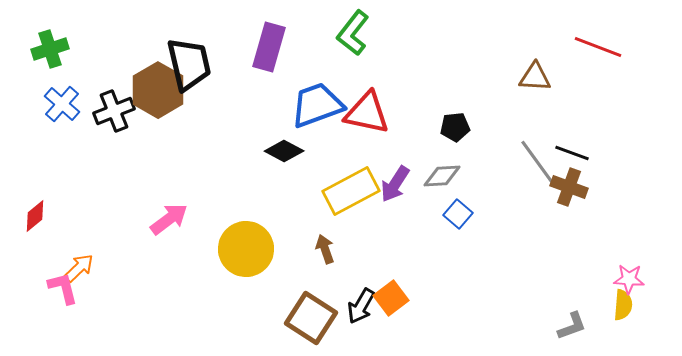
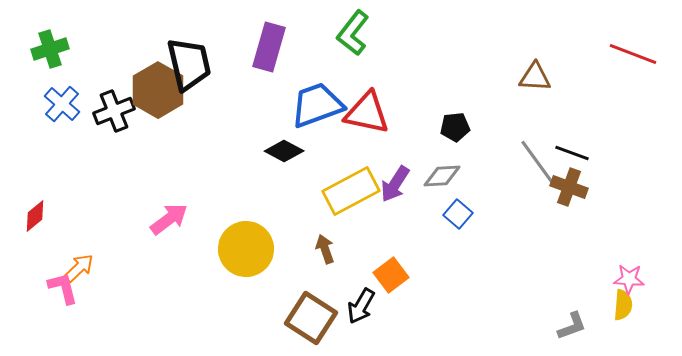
red line: moved 35 px right, 7 px down
orange square: moved 23 px up
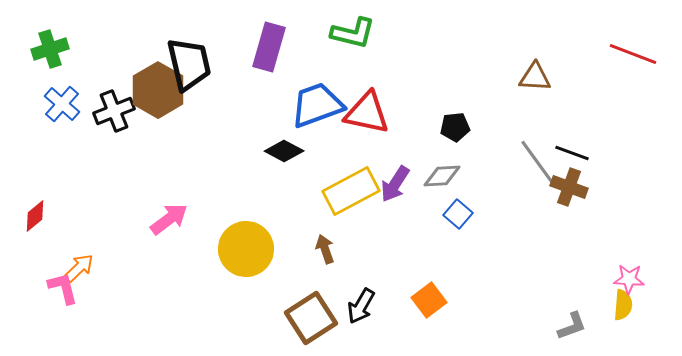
green L-shape: rotated 114 degrees counterclockwise
orange square: moved 38 px right, 25 px down
brown square: rotated 24 degrees clockwise
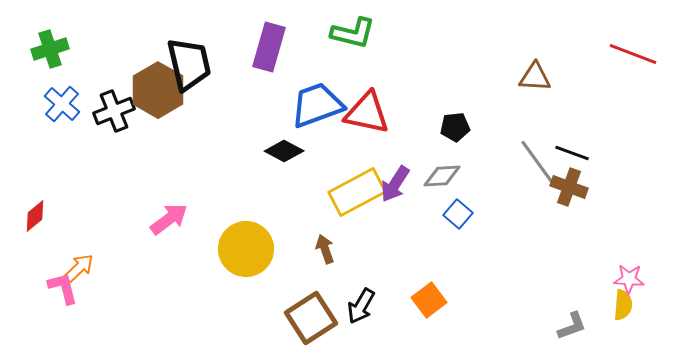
yellow rectangle: moved 6 px right, 1 px down
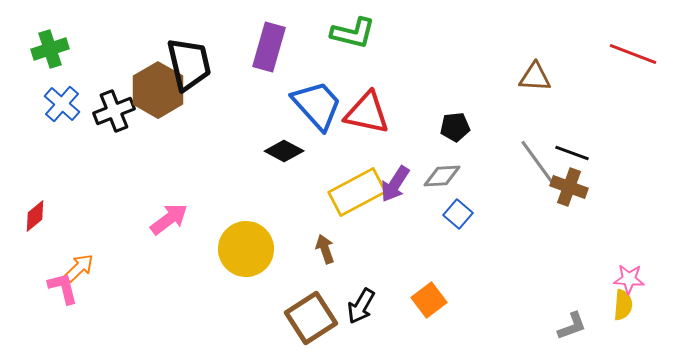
blue trapezoid: rotated 68 degrees clockwise
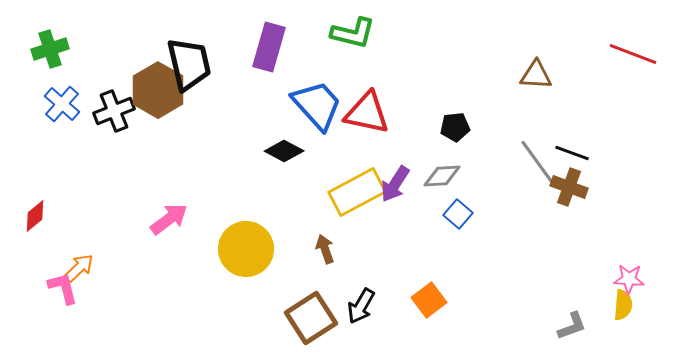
brown triangle: moved 1 px right, 2 px up
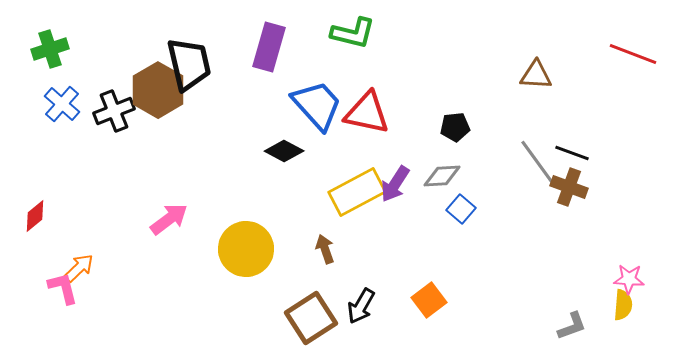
blue square: moved 3 px right, 5 px up
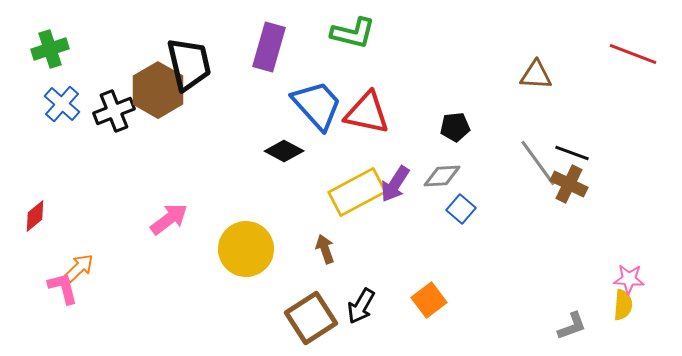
brown cross: moved 3 px up; rotated 6 degrees clockwise
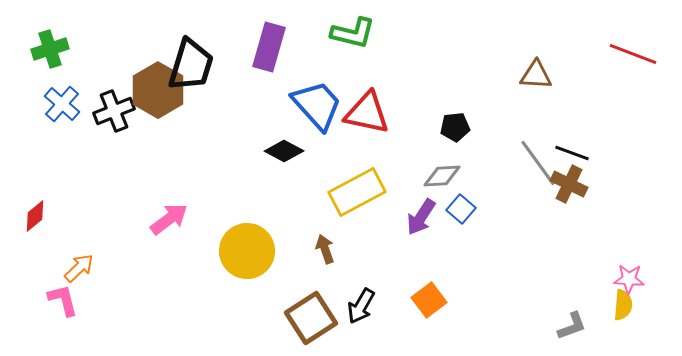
black trapezoid: moved 2 px right, 1 px down; rotated 30 degrees clockwise
purple arrow: moved 26 px right, 33 px down
yellow circle: moved 1 px right, 2 px down
pink L-shape: moved 12 px down
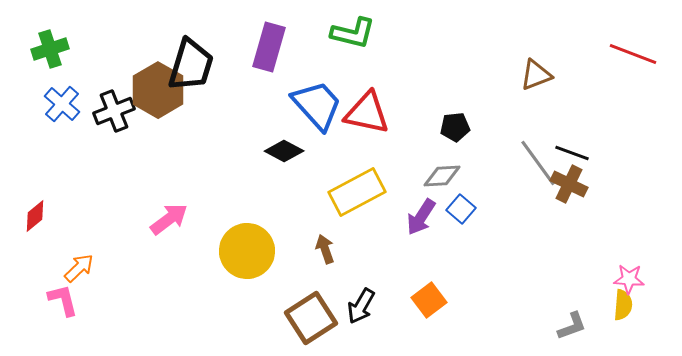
brown triangle: rotated 24 degrees counterclockwise
